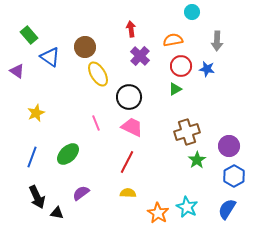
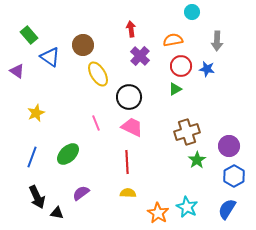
brown circle: moved 2 px left, 2 px up
red line: rotated 30 degrees counterclockwise
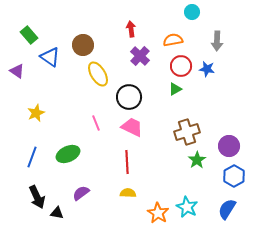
green ellipse: rotated 20 degrees clockwise
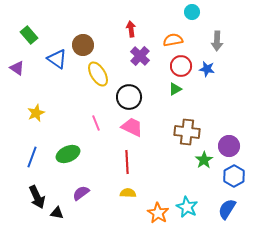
blue triangle: moved 7 px right, 2 px down
purple triangle: moved 3 px up
brown cross: rotated 25 degrees clockwise
green star: moved 7 px right
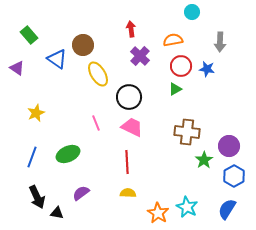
gray arrow: moved 3 px right, 1 px down
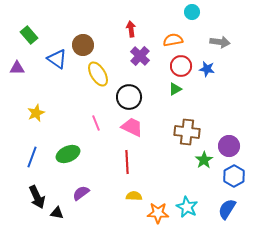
gray arrow: rotated 84 degrees counterclockwise
purple triangle: rotated 35 degrees counterclockwise
yellow semicircle: moved 6 px right, 3 px down
orange star: rotated 30 degrees counterclockwise
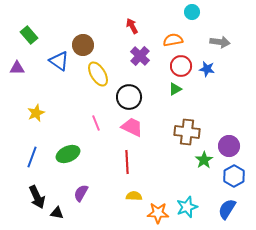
red arrow: moved 1 px right, 3 px up; rotated 21 degrees counterclockwise
blue triangle: moved 2 px right, 2 px down
purple semicircle: rotated 24 degrees counterclockwise
cyan star: rotated 25 degrees clockwise
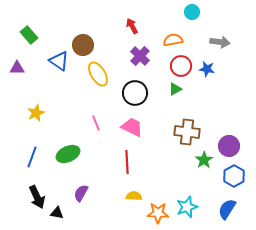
black circle: moved 6 px right, 4 px up
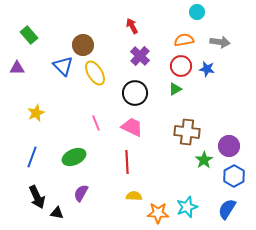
cyan circle: moved 5 px right
orange semicircle: moved 11 px right
blue triangle: moved 4 px right, 5 px down; rotated 10 degrees clockwise
yellow ellipse: moved 3 px left, 1 px up
green ellipse: moved 6 px right, 3 px down
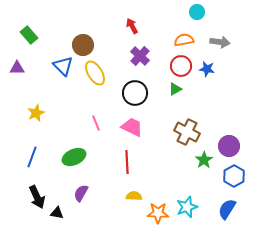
brown cross: rotated 20 degrees clockwise
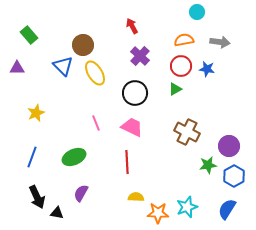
green star: moved 4 px right, 5 px down; rotated 24 degrees clockwise
yellow semicircle: moved 2 px right, 1 px down
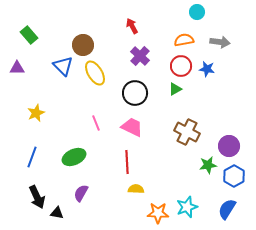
yellow semicircle: moved 8 px up
